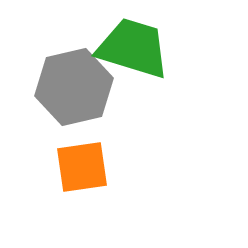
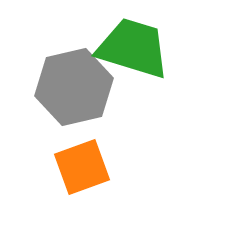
orange square: rotated 12 degrees counterclockwise
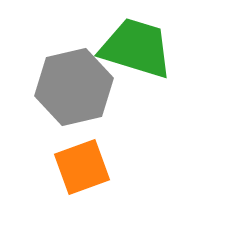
green trapezoid: moved 3 px right
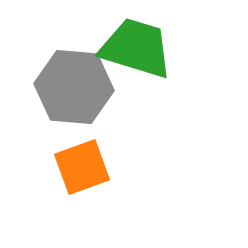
gray hexagon: rotated 18 degrees clockwise
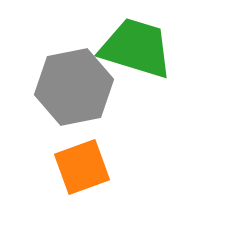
gray hexagon: rotated 16 degrees counterclockwise
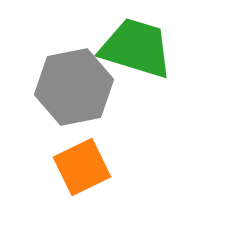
orange square: rotated 6 degrees counterclockwise
